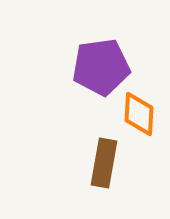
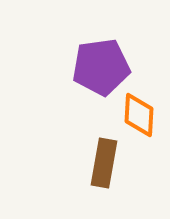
orange diamond: moved 1 px down
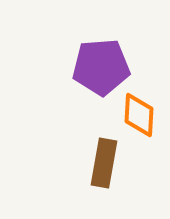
purple pentagon: rotated 4 degrees clockwise
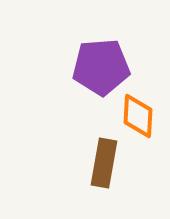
orange diamond: moved 1 px left, 1 px down
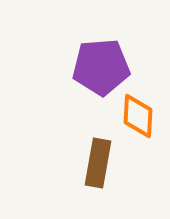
brown rectangle: moved 6 px left
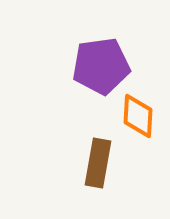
purple pentagon: moved 1 px up; rotated 4 degrees counterclockwise
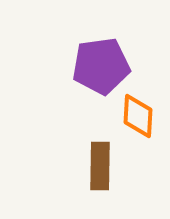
brown rectangle: moved 2 px right, 3 px down; rotated 9 degrees counterclockwise
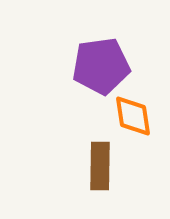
orange diamond: moved 5 px left; rotated 12 degrees counterclockwise
